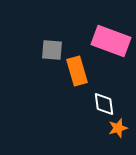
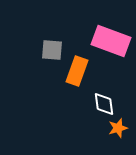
orange rectangle: rotated 36 degrees clockwise
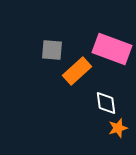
pink rectangle: moved 1 px right, 8 px down
orange rectangle: rotated 28 degrees clockwise
white diamond: moved 2 px right, 1 px up
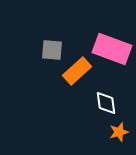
orange star: moved 1 px right, 4 px down
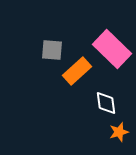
pink rectangle: rotated 24 degrees clockwise
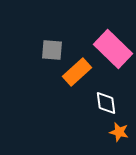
pink rectangle: moved 1 px right
orange rectangle: moved 1 px down
orange star: rotated 30 degrees clockwise
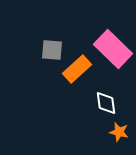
orange rectangle: moved 3 px up
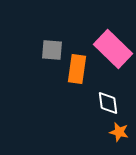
orange rectangle: rotated 40 degrees counterclockwise
white diamond: moved 2 px right
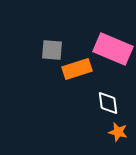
pink rectangle: rotated 21 degrees counterclockwise
orange rectangle: rotated 64 degrees clockwise
orange star: moved 1 px left
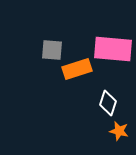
pink rectangle: rotated 18 degrees counterclockwise
white diamond: rotated 25 degrees clockwise
orange star: moved 1 px right, 1 px up
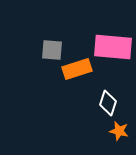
pink rectangle: moved 2 px up
